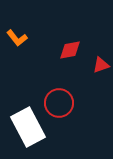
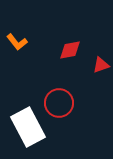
orange L-shape: moved 4 px down
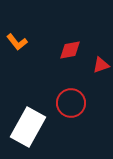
red circle: moved 12 px right
white rectangle: rotated 57 degrees clockwise
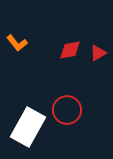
orange L-shape: moved 1 px down
red triangle: moved 3 px left, 12 px up; rotated 12 degrees counterclockwise
red circle: moved 4 px left, 7 px down
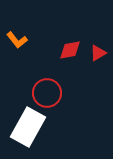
orange L-shape: moved 3 px up
red circle: moved 20 px left, 17 px up
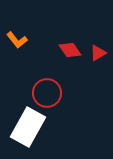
red diamond: rotated 65 degrees clockwise
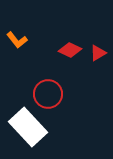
red diamond: rotated 30 degrees counterclockwise
red circle: moved 1 px right, 1 px down
white rectangle: rotated 72 degrees counterclockwise
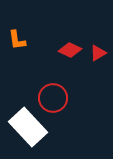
orange L-shape: rotated 30 degrees clockwise
red circle: moved 5 px right, 4 px down
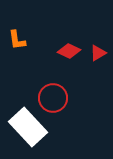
red diamond: moved 1 px left, 1 px down
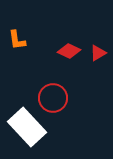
white rectangle: moved 1 px left
